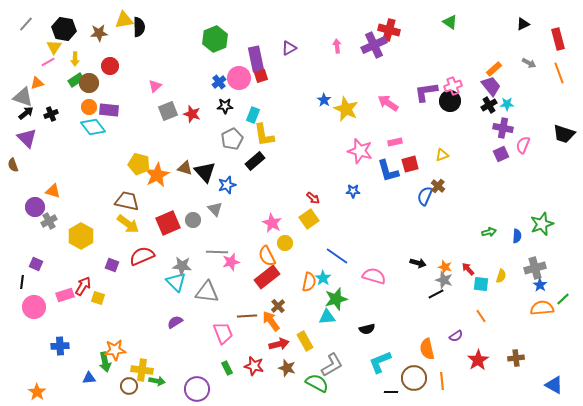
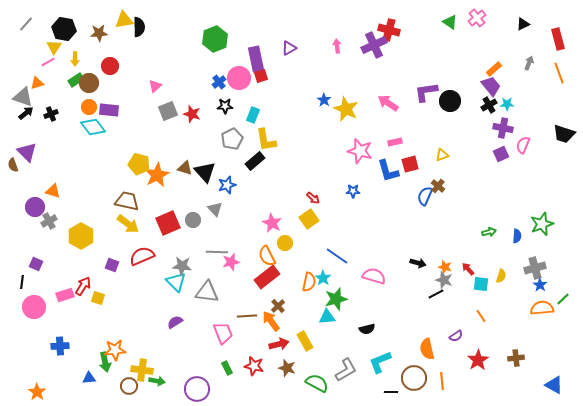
gray arrow at (529, 63): rotated 96 degrees counterclockwise
pink cross at (453, 86): moved 24 px right, 68 px up; rotated 18 degrees counterclockwise
yellow L-shape at (264, 135): moved 2 px right, 5 px down
purple triangle at (27, 138): moved 14 px down
gray L-shape at (332, 365): moved 14 px right, 5 px down
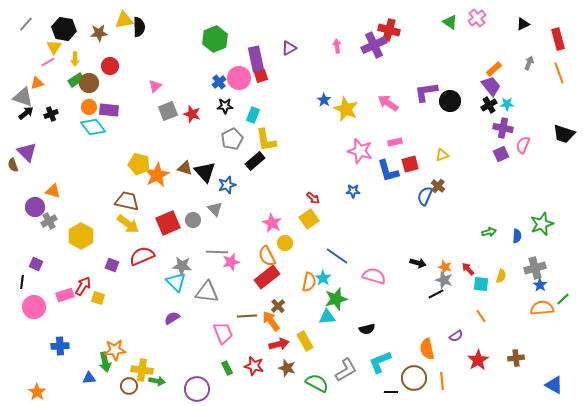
purple semicircle at (175, 322): moved 3 px left, 4 px up
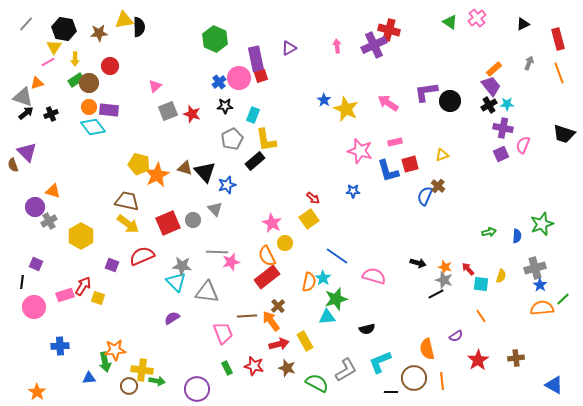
green hexagon at (215, 39): rotated 15 degrees counterclockwise
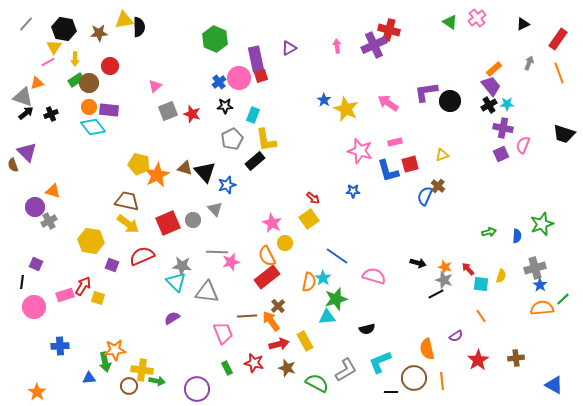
red rectangle at (558, 39): rotated 50 degrees clockwise
yellow hexagon at (81, 236): moved 10 px right, 5 px down; rotated 20 degrees counterclockwise
red star at (254, 366): moved 3 px up
